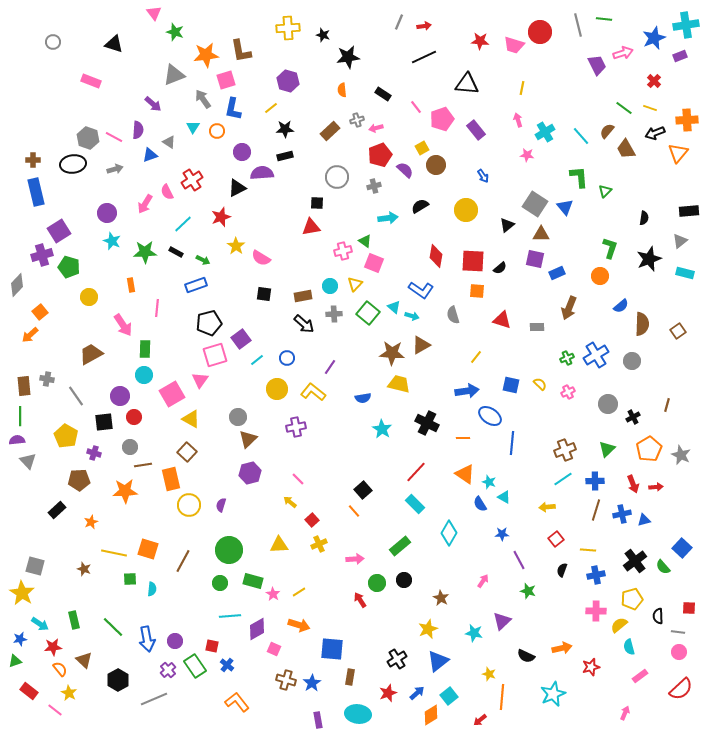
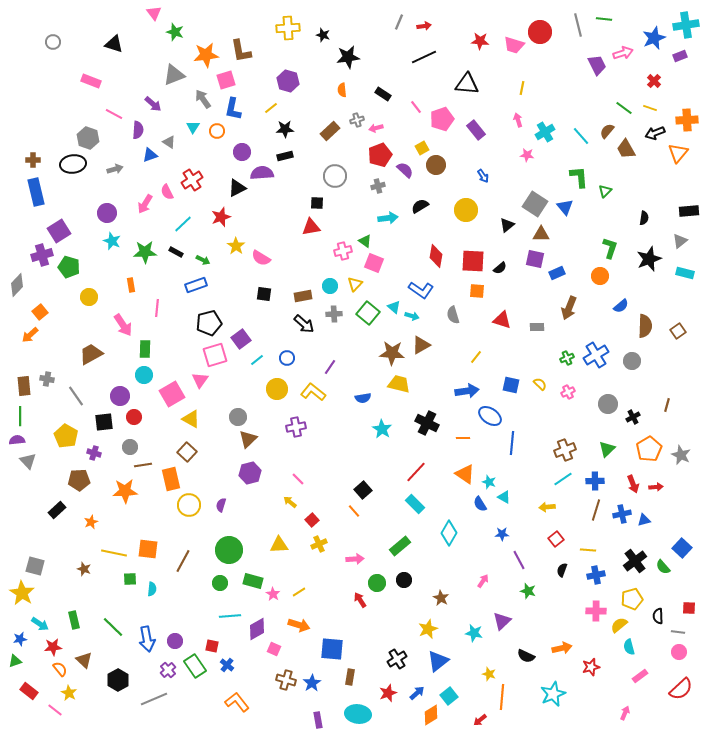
pink line at (114, 137): moved 23 px up
gray circle at (337, 177): moved 2 px left, 1 px up
gray cross at (374, 186): moved 4 px right
brown semicircle at (642, 324): moved 3 px right, 2 px down
orange square at (148, 549): rotated 10 degrees counterclockwise
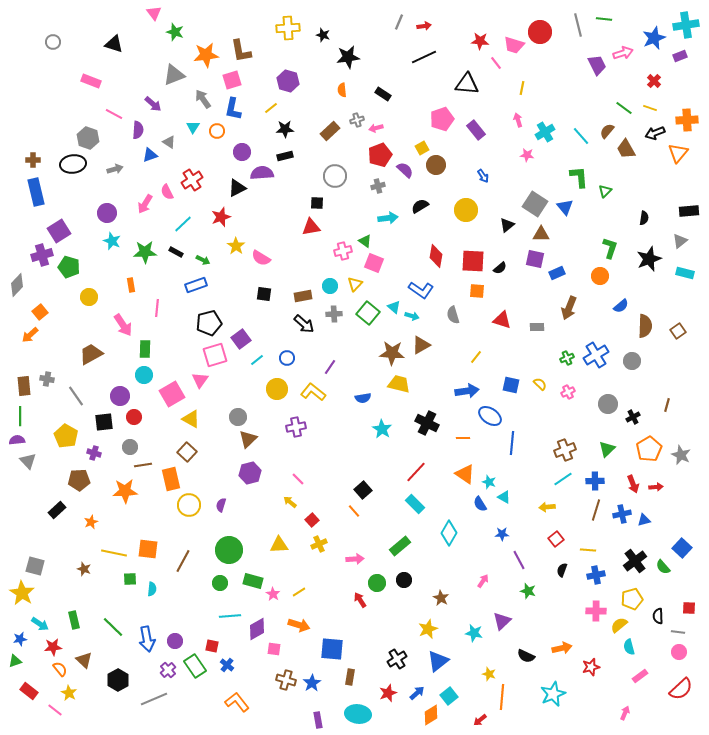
pink square at (226, 80): moved 6 px right
pink line at (416, 107): moved 80 px right, 44 px up
pink square at (274, 649): rotated 16 degrees counterclockwise
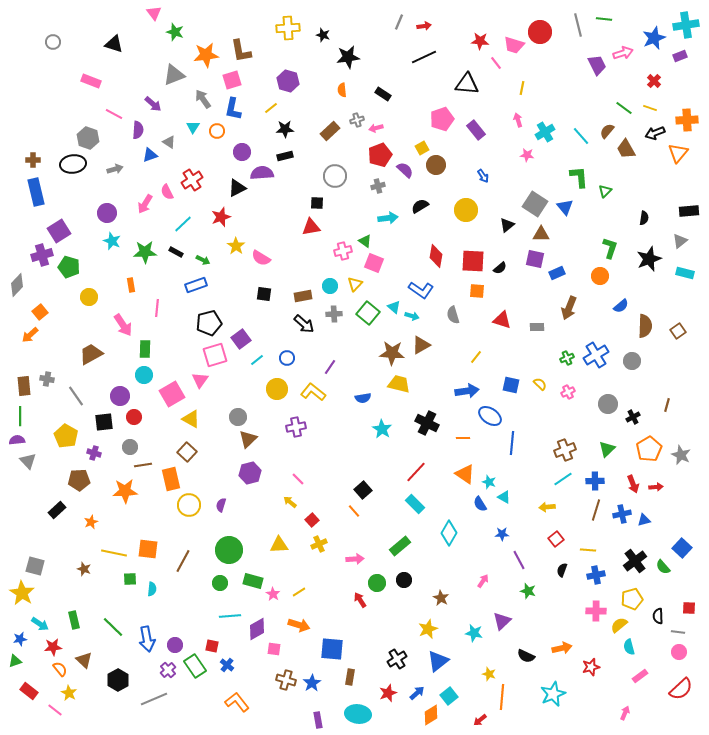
purple circle at (175, 641): moved 4 px down
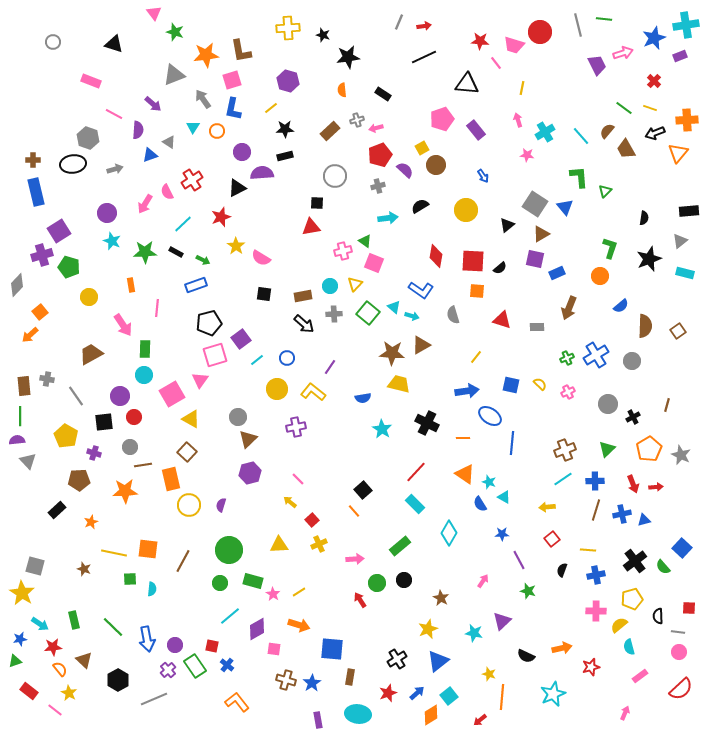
brown triangle at (541, 234): rotated 30 degrees counterclockwise
red square at (556, 539): moved 4 px left
cyan line at (230, 616): rotated 35 degrees counterclockwise
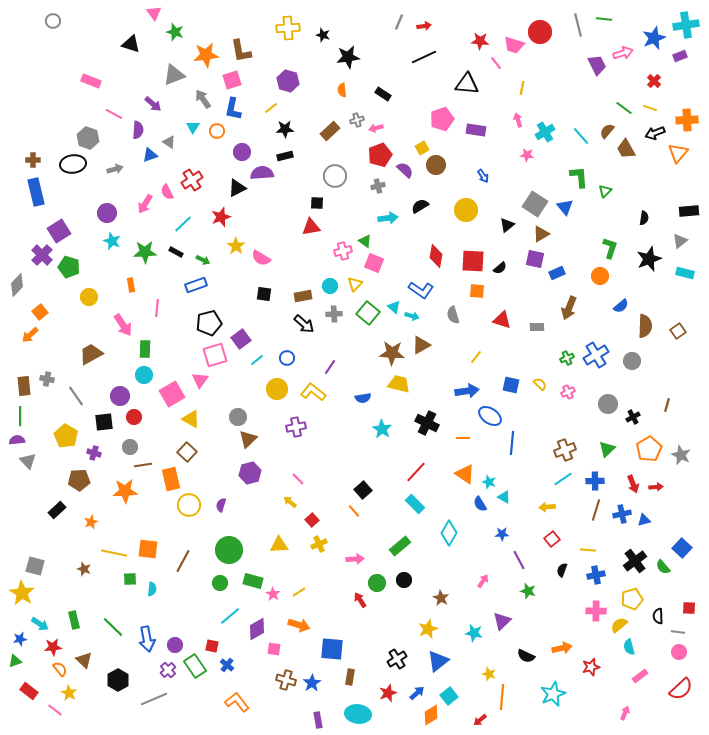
gray circle at (53, 42): moved 21 px up
black triangle at (114, 44): moved 17 px right
purple rectangle at (476, 130): rotated 42 degrees counterclockwise
purple cross at (42, 255): rotated 30 degrees counterclockwise
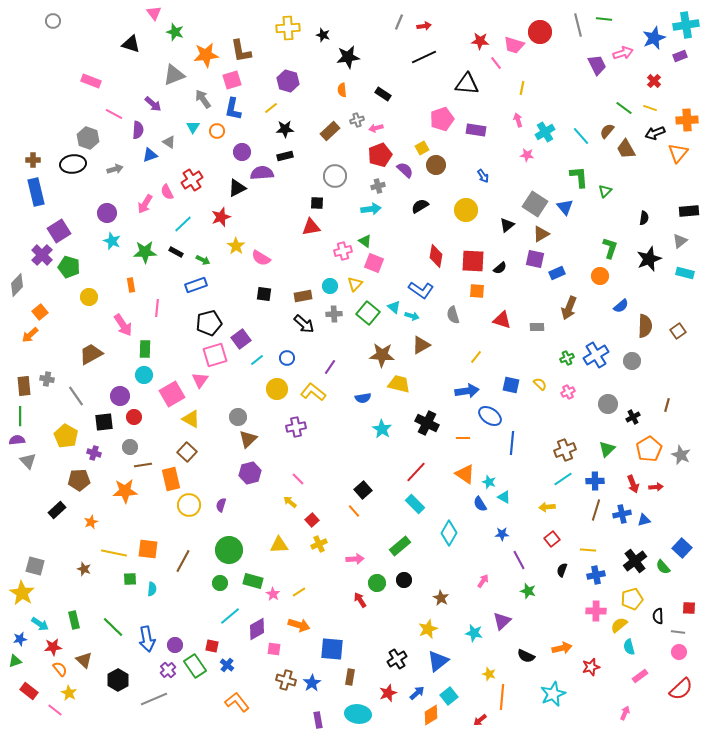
cyan arrow at (388, 218): moved 17 px left, 9 px up
brown star at (392, 353): moved 10 px left, 2 px down
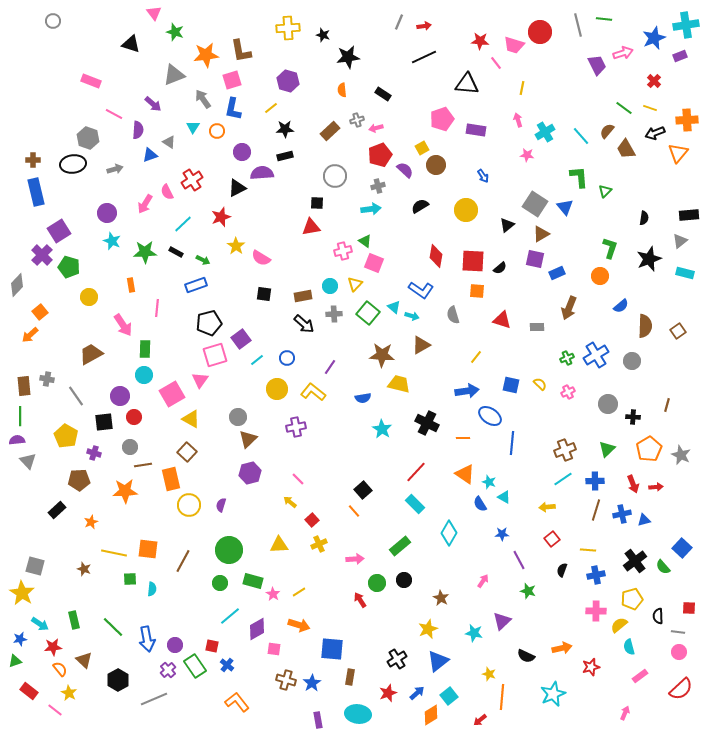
black rectangle at (689, 211): moved 4 px down
black cross at (633, 417): rotated 32 degrees clockwise
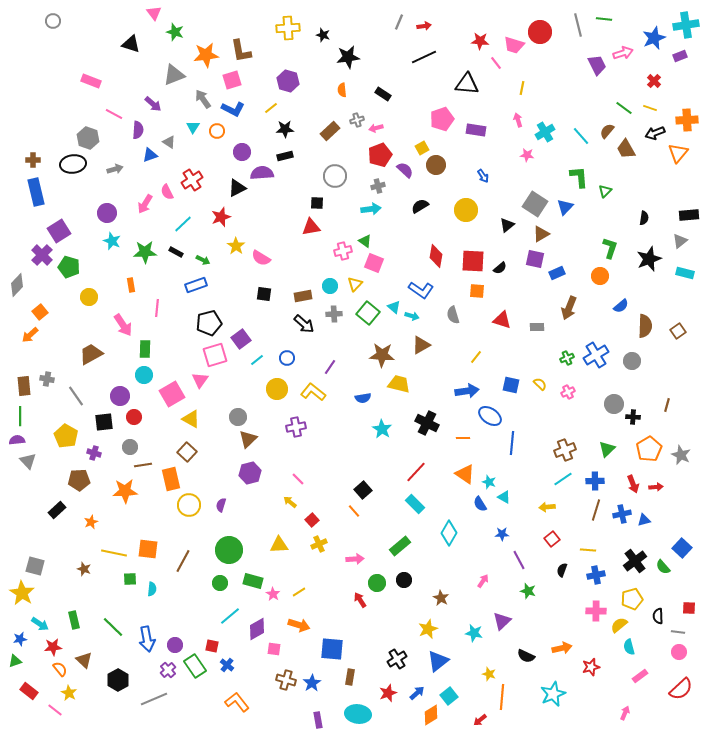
blue L-shape at (233, 109): rotated 75 degrees counterclockwise
blue triangle at (565, 207): rotated 24 degrees clockwise
gray circle at (608, 404): moved 6 px right
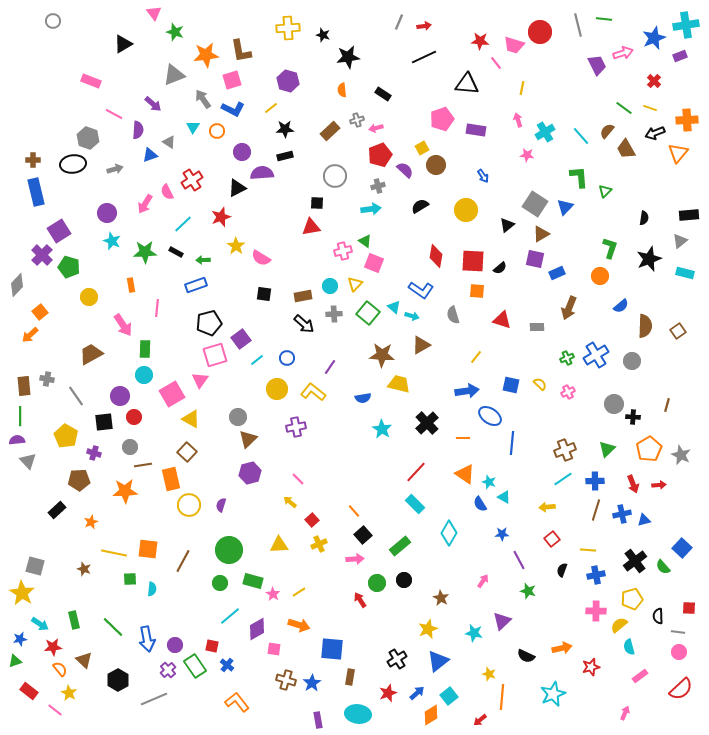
black triangle at (131, 44): moved 8 px left; rotated 48 degrees counterclockwise
green arrow at (203, 260): rotated 152 degrees clockwise
black cross at (427, 423): rotated 20 degrees clockwise
red arrow at (656, 487): moved 3 px right, 2 px up
black square at (363, 490): moved 45 px down
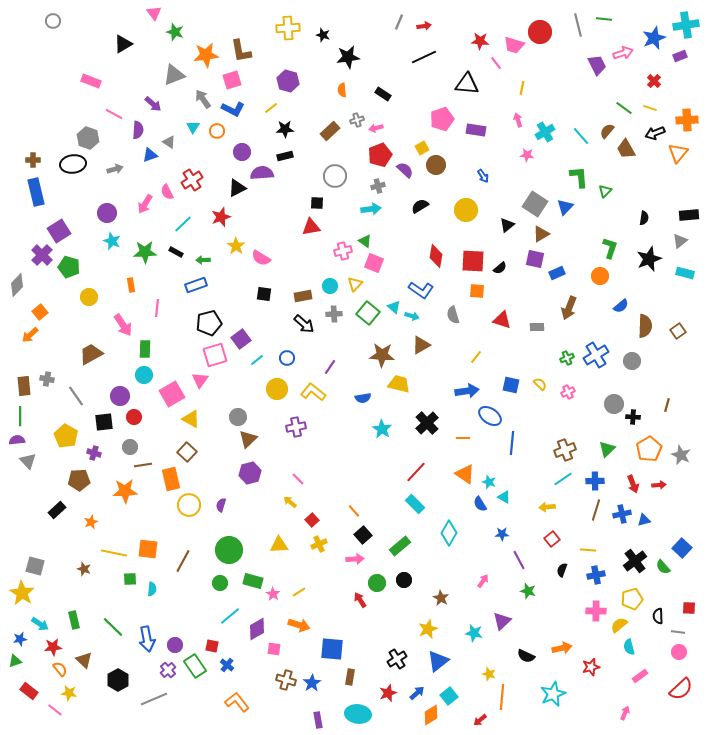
yellow star at (69, 693): rotated 21 degrees counterclockwise
